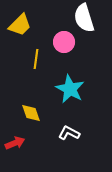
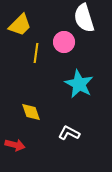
yellow line: moved 6 px up
cyan star: moved 9 px right, 5 px up
yellow diamond: moved 1 px up
red arrow: moved 2 px down; rotated 36 degrees clockwise
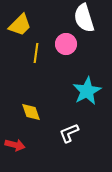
pink circle: moved 2 px right, 2 px down
cyan star: moved 8 px right, 7 px down; rotated 16 degrees clockwise
white L-shape: rotated 50 degrees counterclockwise
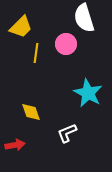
yellow trapezoid: moved 1 px right, 2 px down
cyan star: moved 1 px right, 2 px down; rotated 16 degrees counterclockwise
white L-shape: moved 2 px left
red arrow: rotated 24 degrees counterclockwise
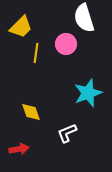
cyan star: rotated 24 degrees clockwise
red arrow: moved 4 px right, 4 px down
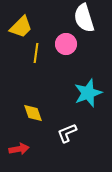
yellow diamond: moved 2 px right, 1 px down
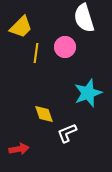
pink circle: moved 1 px left, 3 px down
yellow diamond: moved 11 px right, 1 px down
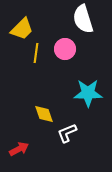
white semicircle: moved 1 px left, 1 px down
yellow trapezoid: moved 1 px right, 2 px down
pink circle: moved 2 px down
cyan star: rotated 20 degrees clockwise
red arrow: rotated 18 degrees counterclockwise
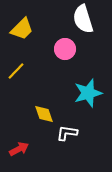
yellow line: moved 20 px left, 18 px down; rotated 36 degrees clockwise
cyan star: rotated 16 degrees counterclockwise
white L-shape: rotated 30 degrees clockwise
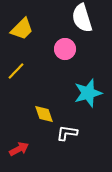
white semicircle: moved 1 px left, 1 px up
